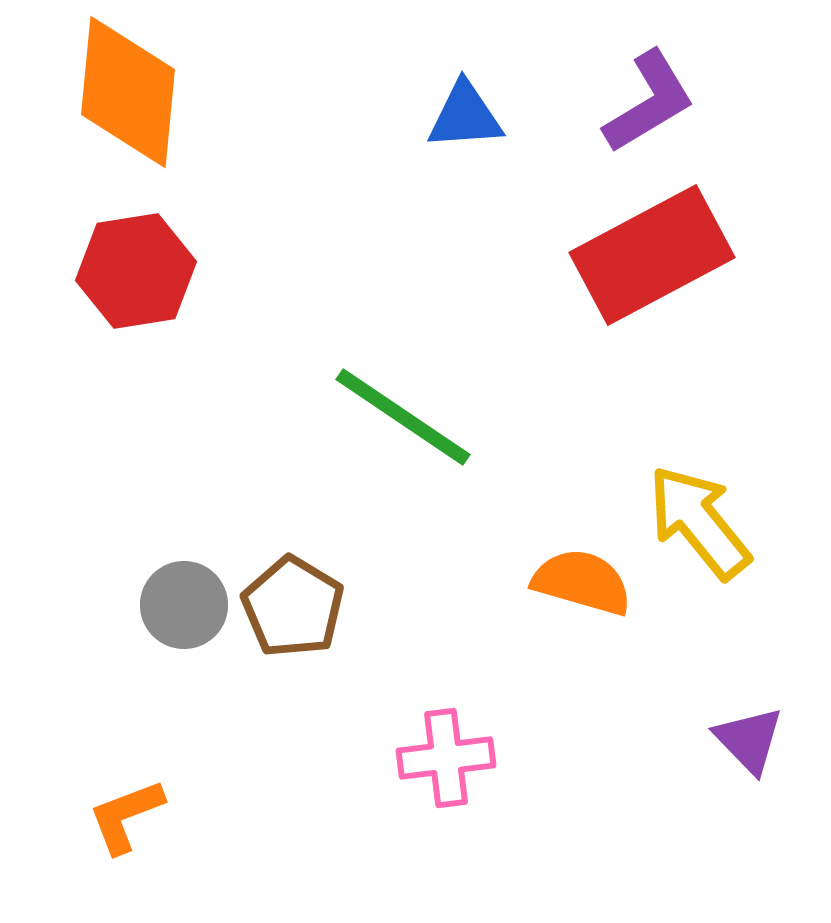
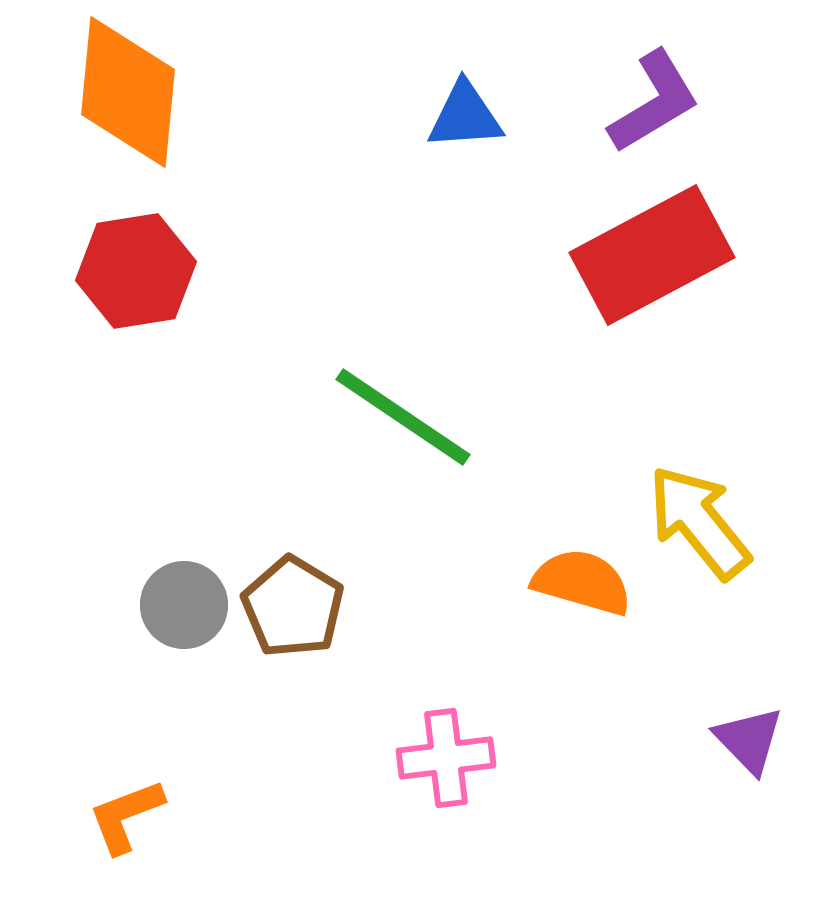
purple L-shape: moved 5 px right
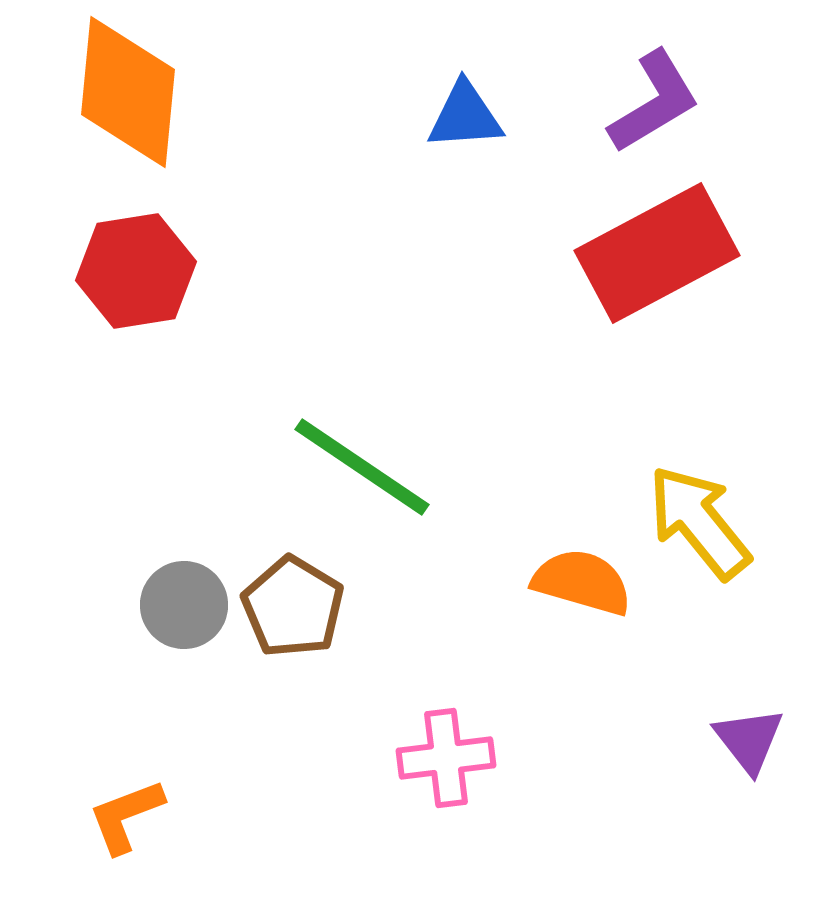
red rectangle: moved 5 px right, 2 px up
green line: moved 41 px left, 50 px down
purple triangle: rotated 6 degrees clockwise
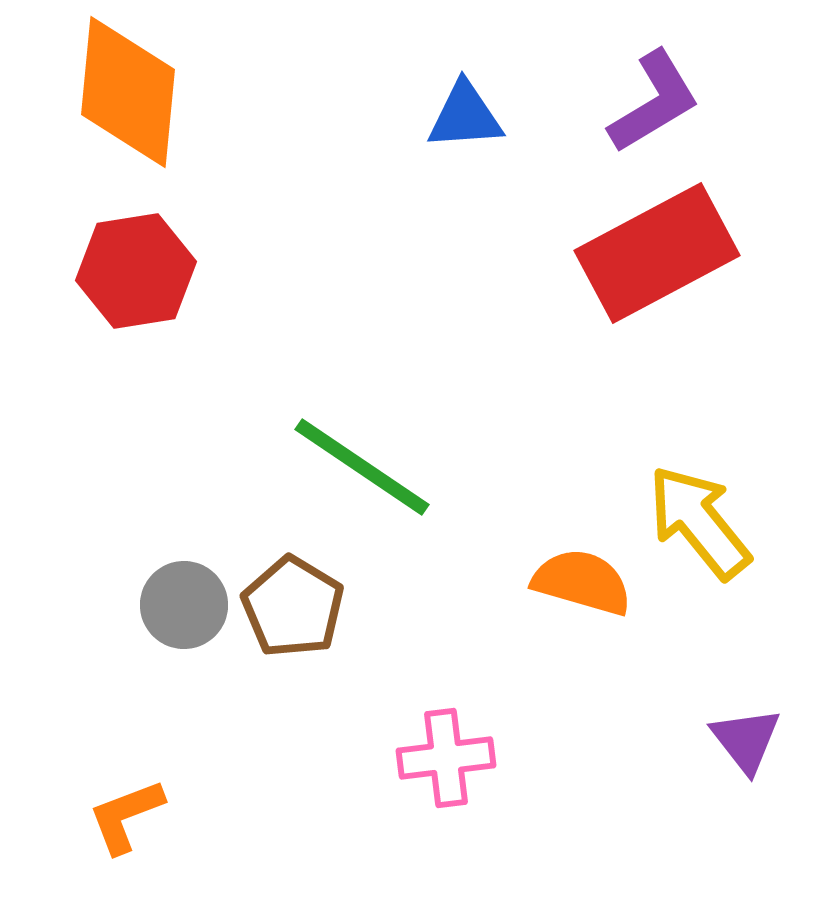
purple triangle: moved 3 px left
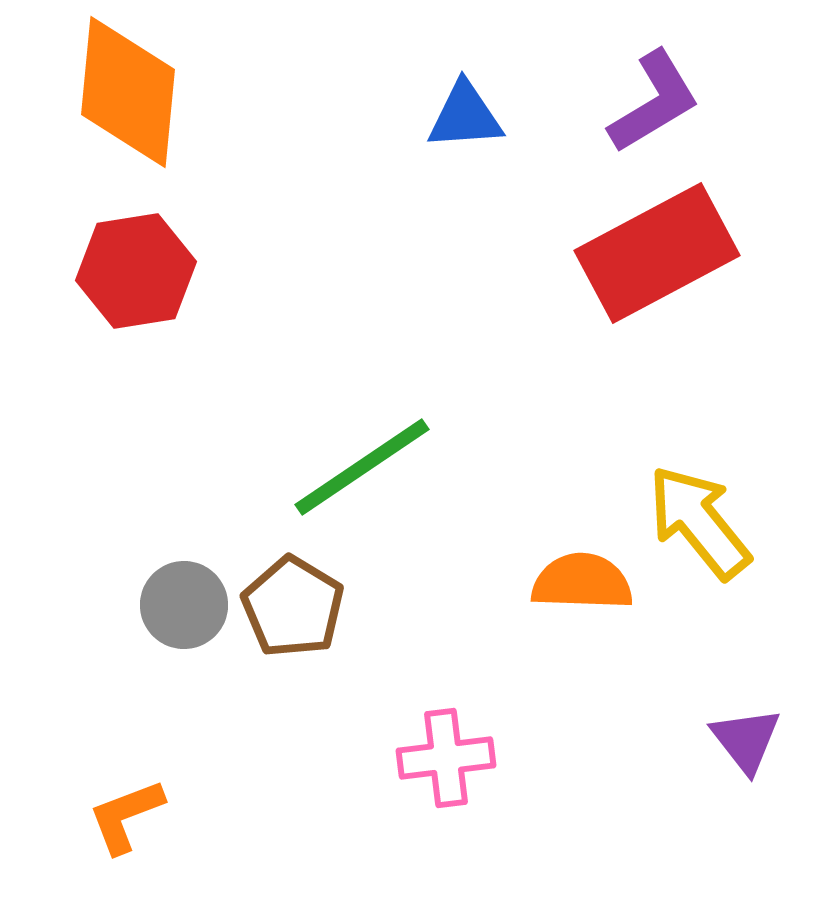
green line: rotated 68 degrees counterclockwise
orange semicircle: rotated 14 degrees counterclockwise
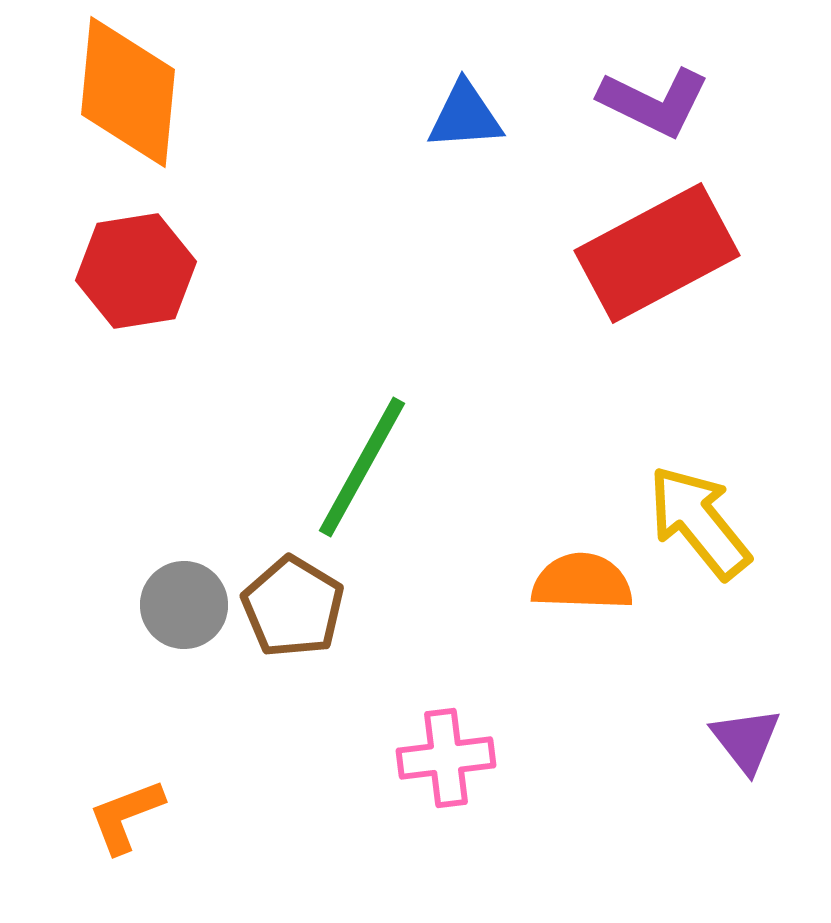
purple L-shape: rotated 57 degrees clockwise
green line: rotated 27 degrees counterclockwise
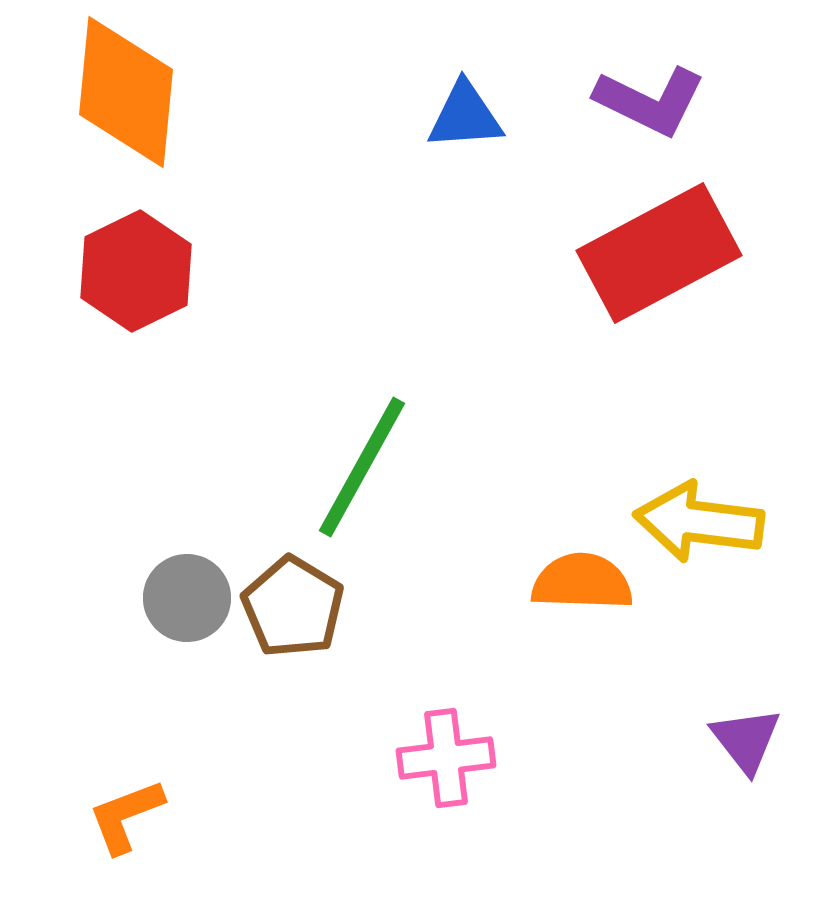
orange diamond: moved 2 px left
purple L-shape: moved 4 px left, 1 px up
red rectangle: moved 2 px right
red hexagon: rotated 17 degrees counterclockwise
yellow arrow: rotated 44 degrees counterclockwise
gray circle: moved 3 px right, 7 px up
